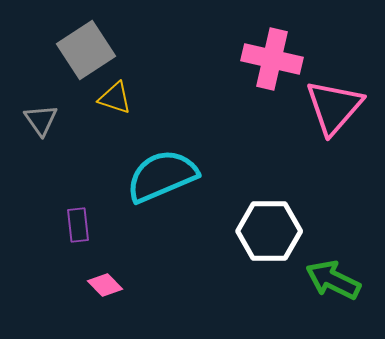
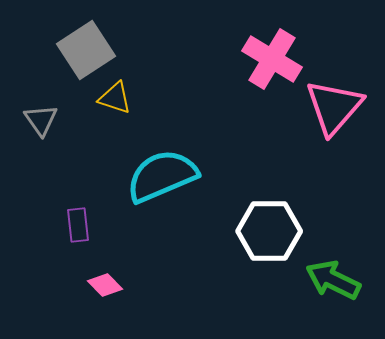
pink cross: rotated 18 degrees clockwise
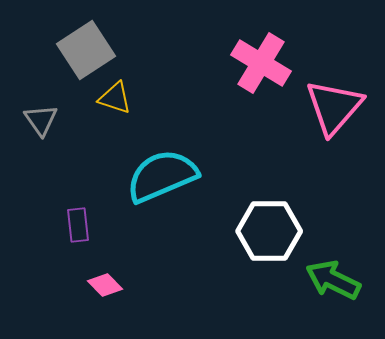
pink cross: moved 11 px left, 4 px down
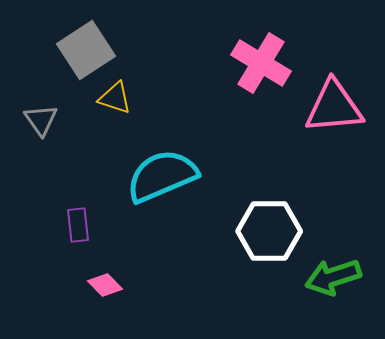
pink triangle: rotated 44 degrees clockwise
green arrow: moved 3 px up; rotated 44 degrees counterclockwise
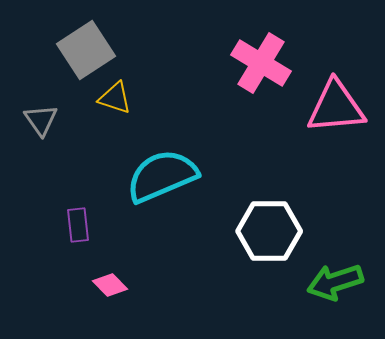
pink triangle: moved 2 px right
green arrow: moved 2 px right, 5 px down
pink diamond: moved 5 px right
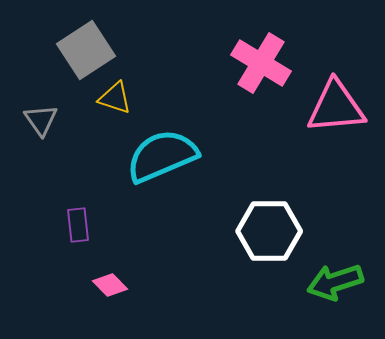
cyan semicircle: moved 20 px up
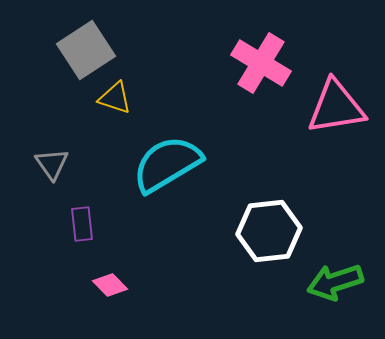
pink triangle: rotated 4 degrees counterclockwise
gray triangle: moved 11 px right, 44 px down
cyan semicircle: moved 5 px right, 8 px down; rotated 8 degrees counterclockwise
purple rectangle: moved 4 px right, 1 px up
white hexagon: rotated 6 degrees counterclockwise
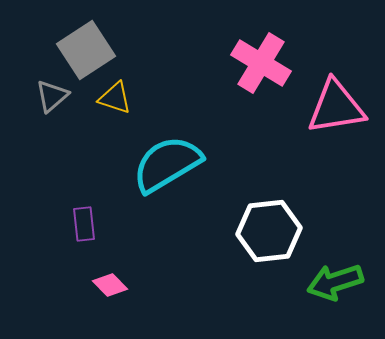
gray triangle: moved 68 px up; rotated 24 degrees clockwise
purple rectangle: moved 2 px right
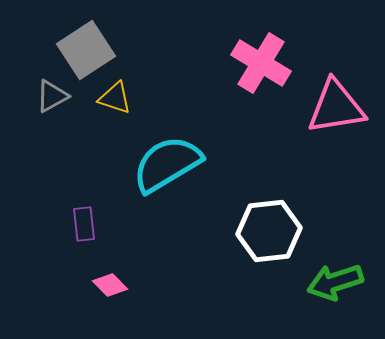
gray triangle: rotated 12 degrees clockwise
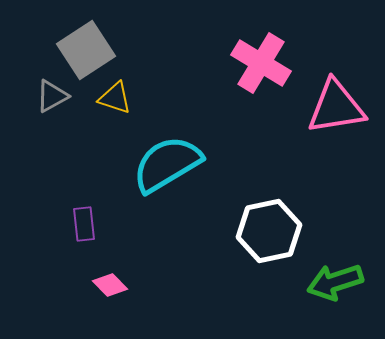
white hexagon: rotated 6 degrees counterclockwise
